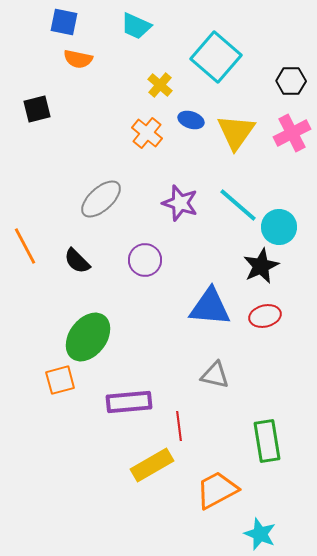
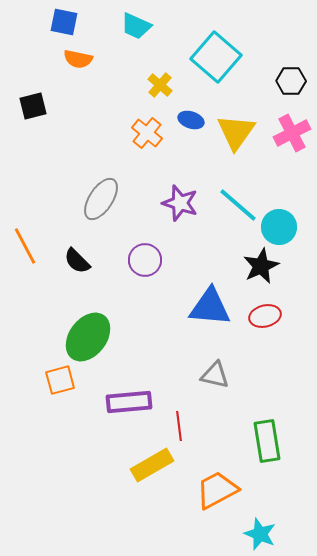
black square: moved 4 px left, 3 px up
gray ellipse: rotated 15 degrees counterclockwise
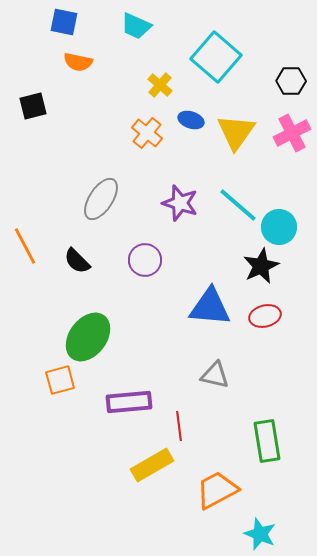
orange semicircle: moved 3 px down
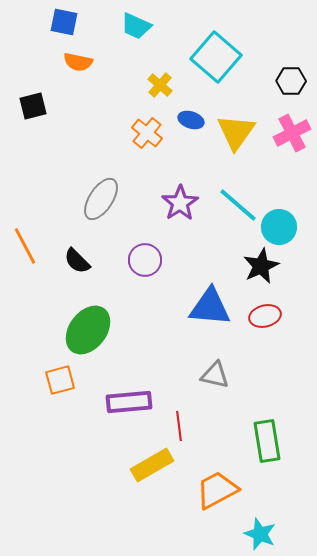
purple star: rotated 21 degrees clockwise
green ellipse: moved 7 px up
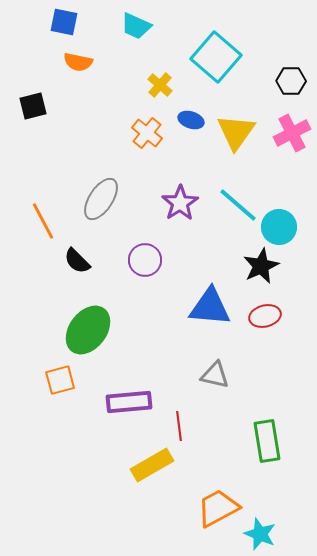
orange line: moved 18 px right, 25 px up
orange trapezoid: moved 1 px right, 18 px down
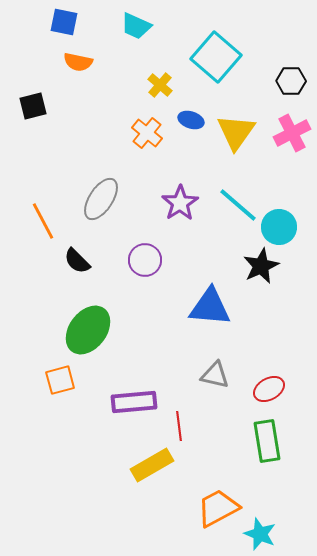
red ellipse: moved 4 px right, 73 px down; rotated 16 degrees counterclockwise
purple rectangle: moved 5 px right
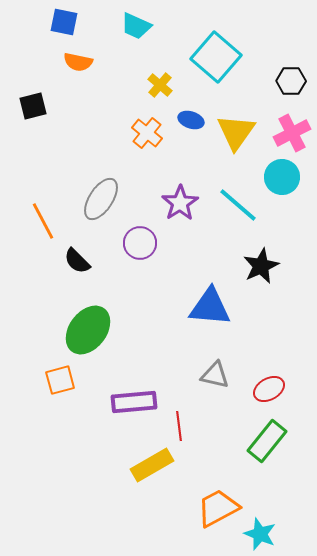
cyan circle: moved 3 px right, 50 px up
purple circle: moved 5 px left, 17 px up
green rectangle: rotated 48 degrees clockwise
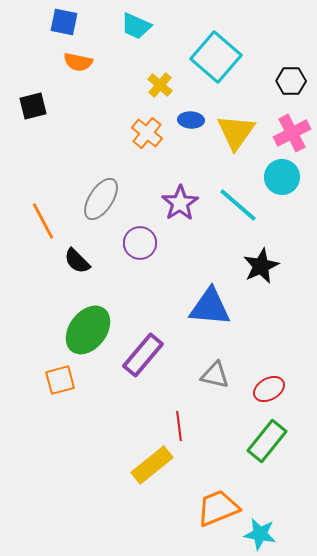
blue ellipse: rotated 15 degrees counterclockwise
purple rectangle: moved 9 px right, 47 px up; rotated 45 degrees counterclockwise
yellow rectangle: rotated 9 degrees counterclockwise
orange trapezoid: rotated 6 degrees clockwise
cyan star: rotated 12 degrees counterclockwise
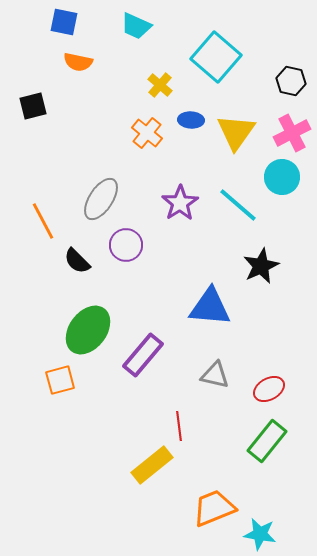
black hexagon: rotated 12 degrees clockwise
purple circle: moved 14 px left, 2 px down
orange trapezoid: moved 4 px left
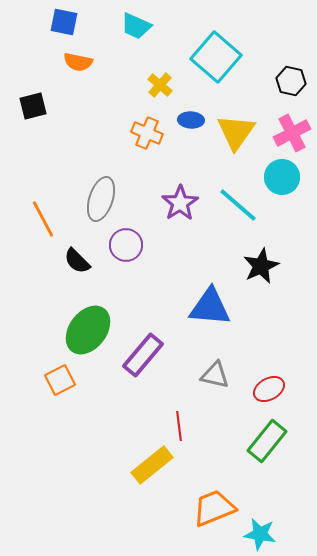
orange cross: rotated 16 degrees counterclockwise
gray ellipse: rotated 15 degrees counterclockwise
orange line: moved 2 px up
orange square: rotated 12 degrees counterclockwise
